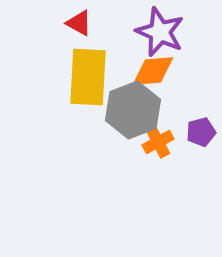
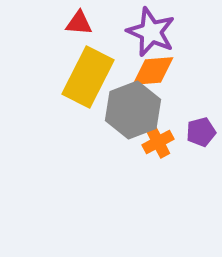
red triangle: rotated 24 degrees counterclockwise
purple star: moved 9 px left
yellow rectangle: rotated 24 degrees clockwise
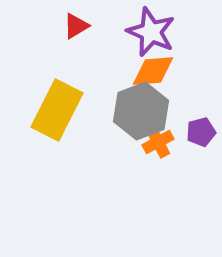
red triangle: moved 3 px left, 3 px down; rotated 36 degrees counterclockwise
yellow rectangle: moved 31 px left, 33 px down
gray hexagon: moved 8 px right, 1 px down
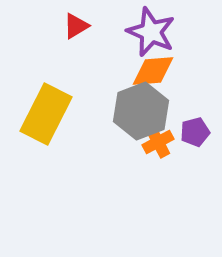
yellow rectangle: moved 11 px left, 4 px down
purple pentagon: moved 6 px left
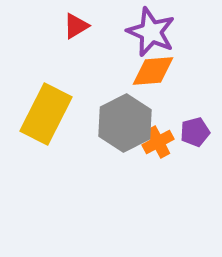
gray hexagon: moved 16 px left, 12 px down; rotated 6 degrees counterclockwise
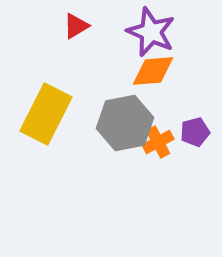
gray hexagon: rotated 16 degrees clockwise
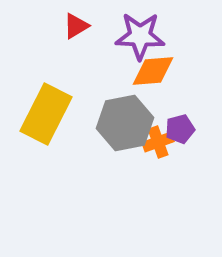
purple star: moved 11 px left, 4 px down; rotated 21 degrees counterclockwise
purple pentagon: moved 15 px left, 3 px up
orange cross: rotated 8 degrees clockwise
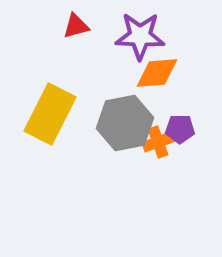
red triangle: rotated 16 degrees clockwise
orange diamond: moved 4 px right, 2 px down
yellow rectangle: moved 4 px right
purple pentagon: rotated 16 degrees clockwise
